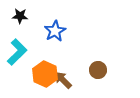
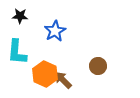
cyan L-shape: rotated 140 degrees clockwise
brown circle: moved 4 px up
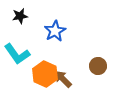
black star: rotated 14 degrees counterclockwise
cyan L-shape: moved 2 px down; rotated 40 degrees counterclockwise
brown arrow: moved 1 px up
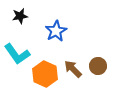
blue star: moved 1 px right
brown arrow: moved 10 px right, 10 px up
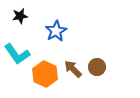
brown circle: moved 1 px left, 1 px down
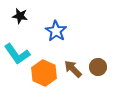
black star: rotated 21 degrees clockwise
blue star: rotated 10 degrees counterclockwise
brown circle: moved 1 px right
orange hexagon: moved 1 px left, 1 px up
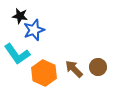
blue star: moved 22 px left, 1 px up; rotated 20 degrees clockwise
brown arrow: moved 1 px right
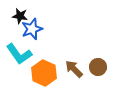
blue star: moved 2 px left, 1 px up
cyan L-shape: moved 2 px right
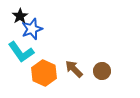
black star: rotated 28 degrees clockwise
cyan L-shape: moved 2 px right, 2 px up
brown circle: moved 4 px right, 4 px down
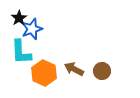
black star: moved 1 px left, 2 px down
cyan L-shape: rotated 32 degrees clockwise
brown arrow: rotated 18 degrees counterclockwise
